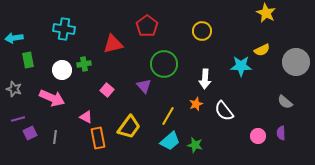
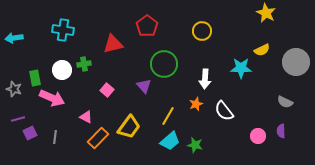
cyan cross: moved 1 px left, 1 px down
green rectangle: moved 7 px right, 18 px down
cyan star: moved 2 px down
gray semicircle: rotated 14 degrees counterclockwise
purple semicircle: moved 2 px up
orange rectangle: rotated 55 degrees clockwise
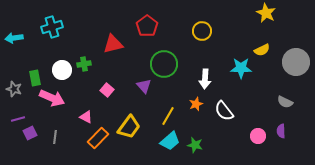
cyan cross: moved 11 px left, 3 px up; rotated 25 degrees counterclockwise
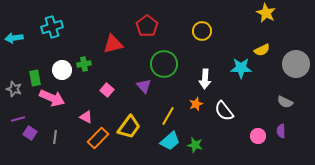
gray circle: moved 2 px down
purple square: rotated 32 degrees counterclockwise
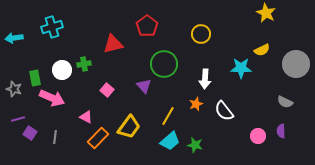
yellow circle: moved 1 px left, 3 px down
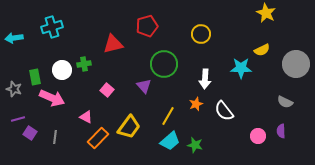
red pentagon: rotated 20 degrees clockwise
green rectangle: moved 1 px up
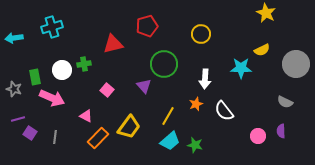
pink triangle: moved 1 px up
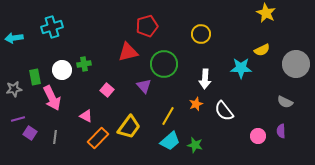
red triangle: moved 15 px right, 8 px down
gray star: rotated 28 degrees counterclockwise
pink arrow: rotated 40 degrees clockwise
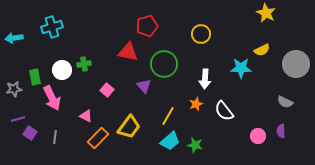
red triangle: rotated 25 degrees clockwise
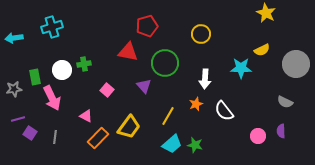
green circle: moved 1 px right, 1 px up
cyan trapezoid: moved 2 px right, 3 px down
